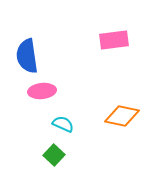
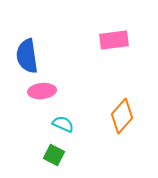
orange diamond: rotated 60 degrees counterclockwise
green square: rotated 15 degrees counterclockwise
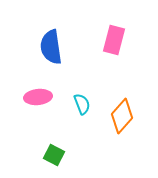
pink rectangle: rotated 68 degrees counterclockwise
blue semicircle: moved 24 px right, 9 px up
pink ellipse: moved 4 px left, 6 px down
cyan semicircle: moved 19 px right, 20 px up; rotated 45 degrees clockwise
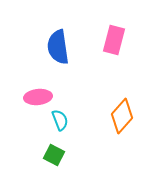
blue semicircle: moved 7 px right
cyan semicircle: moved 22 px left, 16 px down
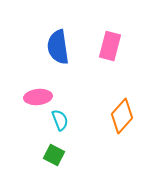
pink rectangle: moved 4 px left, 6 px down
